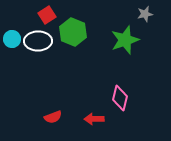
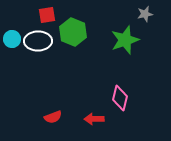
red square: rotated 24 degrees clockwise
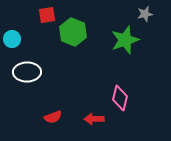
white ellipse: moved 11 px left, 31 px down
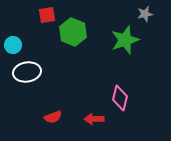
cyan circle: moved 1 px right, 6 px down
white ellipse: rotated 8 degrees counterclockwise
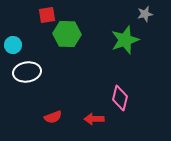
green hexagon: moved 6 px left, 2 px down; rotated 20 degrees counterclockwise
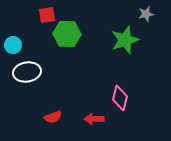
gray star: moved 1 px right
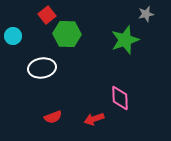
red square: rotated 30 degrees counterclockwise
cyan circle: moved 9 px up
white ellipse: moved 15 px right, 4 px up
pink diamond: rotated 15 degrees counterclockwise
red arrow: rotated 18 degrees counterclockwise
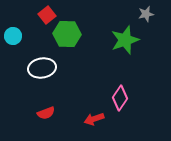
pink diamond: rotated 35 degrees clockwise
red semicircle: moved 7 px left, 4 px up
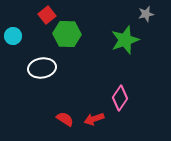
red semicircle: moved 19 px right, 6 px down; rotated 126 degrees counterclockwise
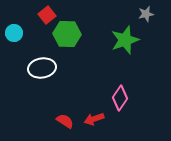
cyan circle: moved 1 px right, 3 px up
red semicircle: moved 2 px down
